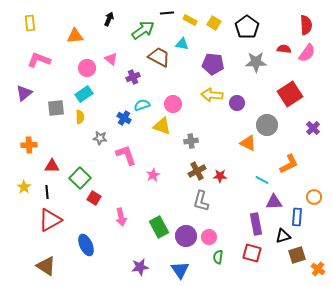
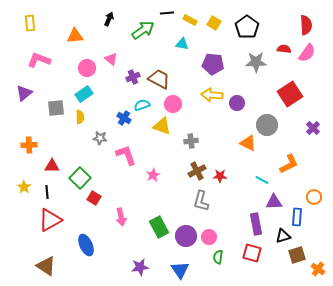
brown trapezoid at (159, 57): moved 22 px down
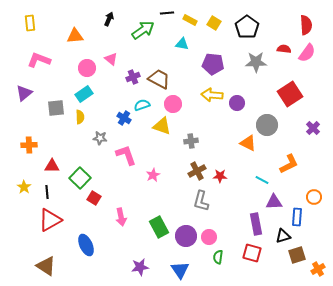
orange cross at (318, 269): rotated 24 degrees clockwise
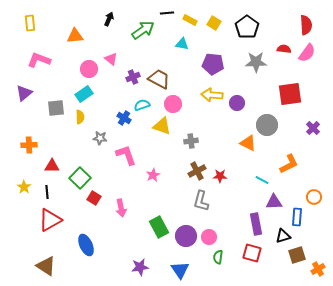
pink circle at (87, 68): moved 2 px right, 1 px down
red square at (290, 94): rotated 25 degrees clockwise
pink arrow at (121, 217): moved 9 px up
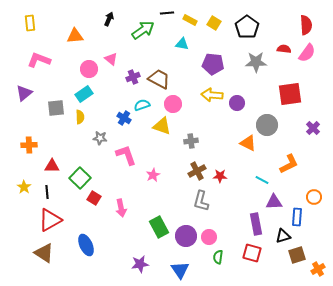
brown triangle at (46, 266): moved 2 px left, 13 px up
purple star at (140, 267): moved 3 px up
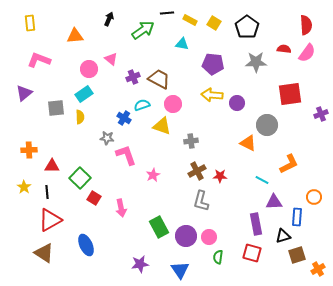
purple cross at (313, 128): moved 8 px right, 14 px up; rotated 24 degrees clockwise
gray star at (100, 138): moved 7 px right
orange cross at (29, 145): moved 5 px down
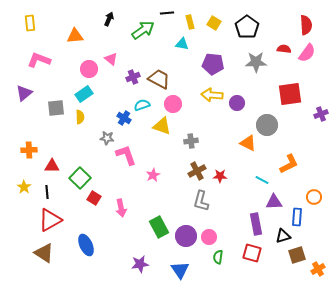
yellow rectangle at (190, 20): moved 2 px down; rotated 48 degrees clockwise
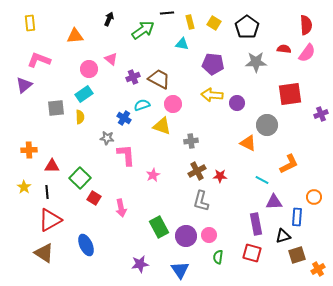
purple triangle at (24, 93): moved 8 px up
pink L-shape at (126, 155): rotated 15 degrees clockwise
pink circle at (209, 237): moved 2 px up
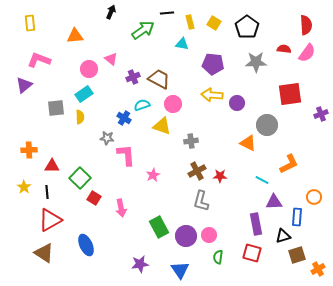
black arrow at (109, 19): moved 2 px right, 7 px up
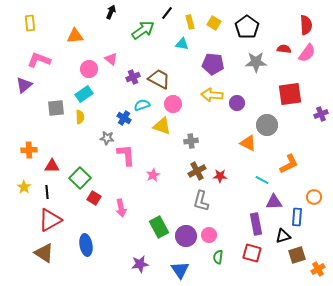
black line at (167, 13): rotated 48 degrees counterclockwise
blue ellipse at (86, 245): rotated 15 degrees clockwise
